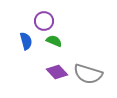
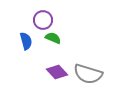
purple circle: moved 1 px left, 1 px up
green semicircle: moved 1 px left, 3 px up
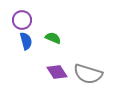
purple circle: moved 21 px left
purple diamond: rotated 10 degrees clockwise
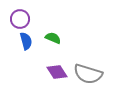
purple circle: moved 2 px left, 1 px up
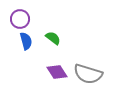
green semicircle: rotated 14 degrees clockwise
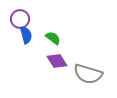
blue semicircle: moved 6 px up
purple diamond: moved 11 px up
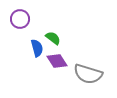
blue semicircle: moved 11 px right, 13 px down
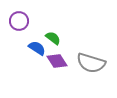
purple circle: moved 1 px left, 2 px down
blue semicircle: rotated 42 degrees counterclockwise
gray semicircle: moved 3 px right, 11 px up
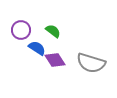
purple circle: moved 2 px right, 9 px down
green semicircle: moved 7 px up
purple diamond: moved 2 px left, 1 px up
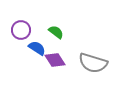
green semicircle: moved 3 px right, 1 px down
gray semicircle: moved 2 px right
